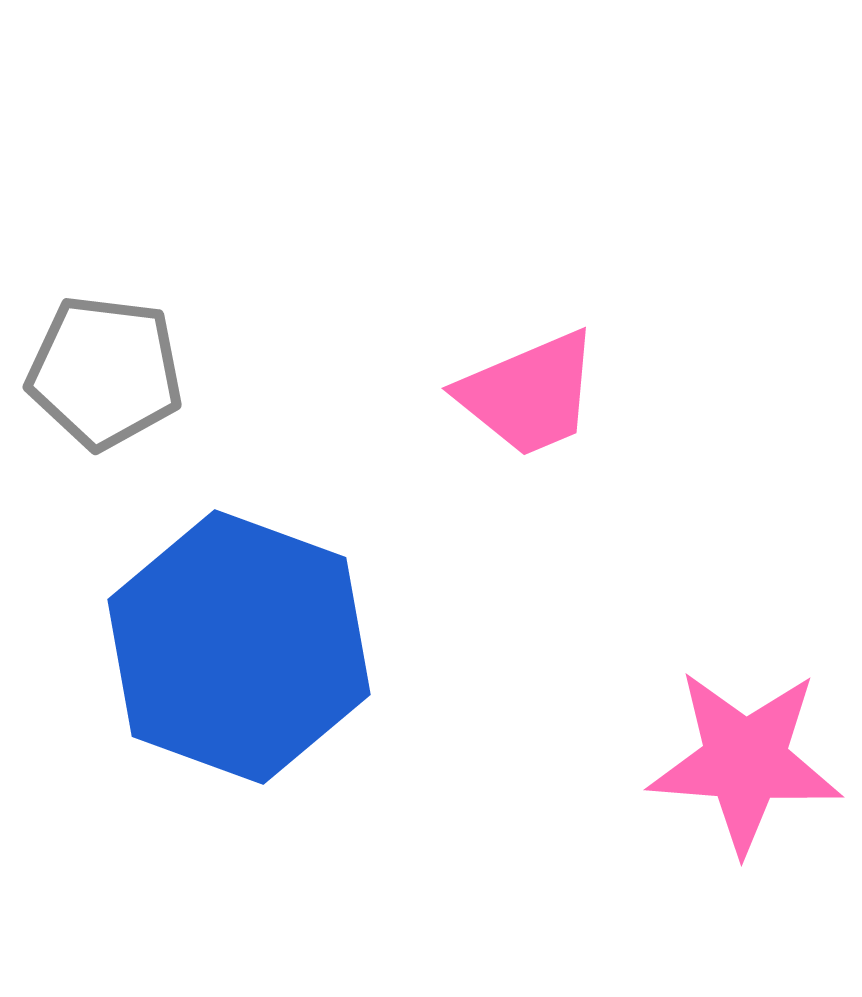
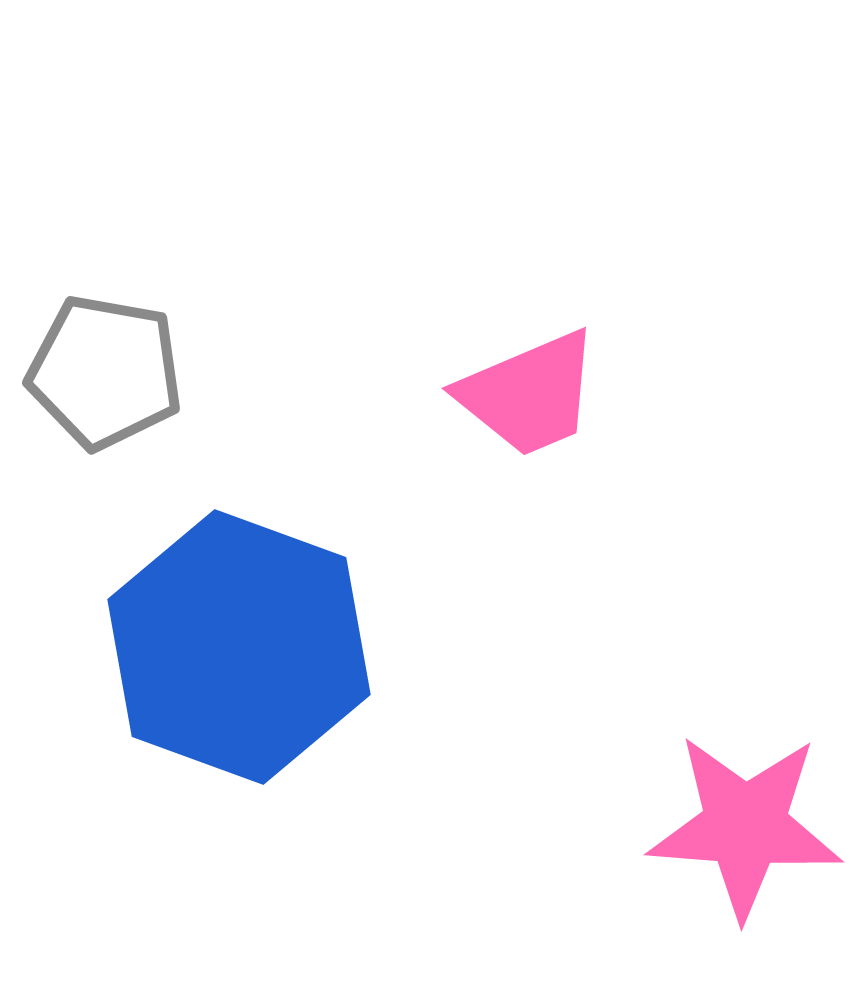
gray pentagon: rotated 3 degrees clockwise
pink star: moved 65 px down
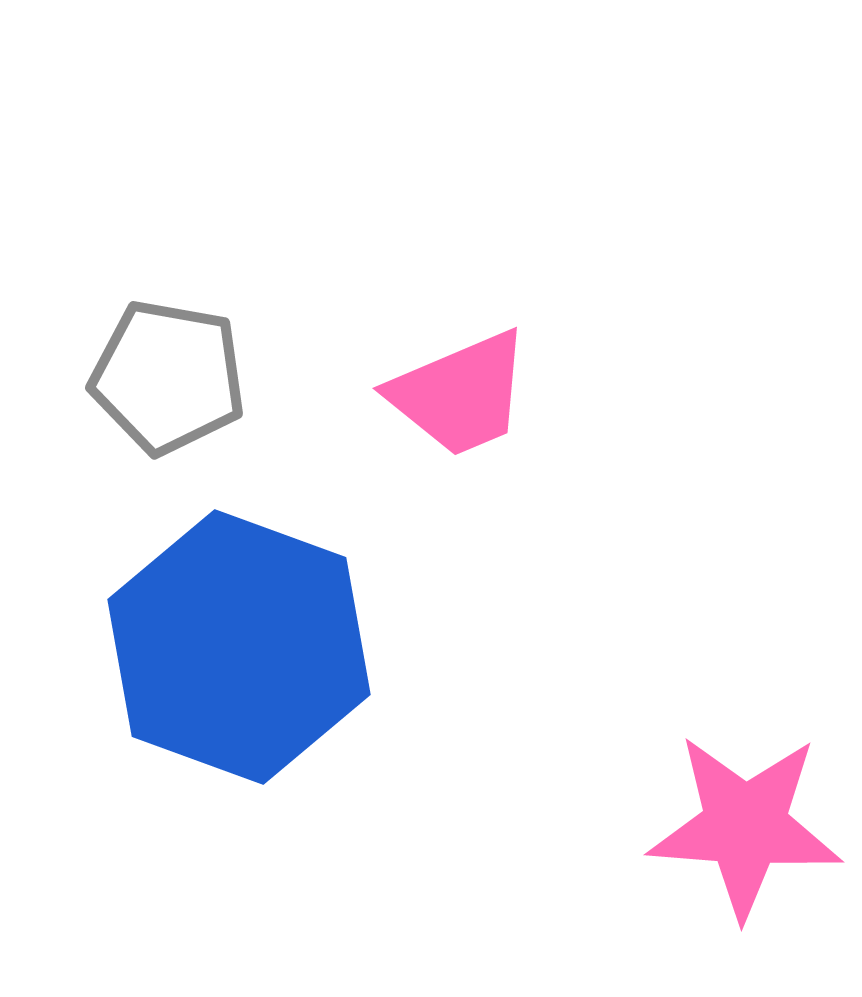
gray pentagon: moved 63 px right, 5 px down
pink trapezoid: moved 69 px left
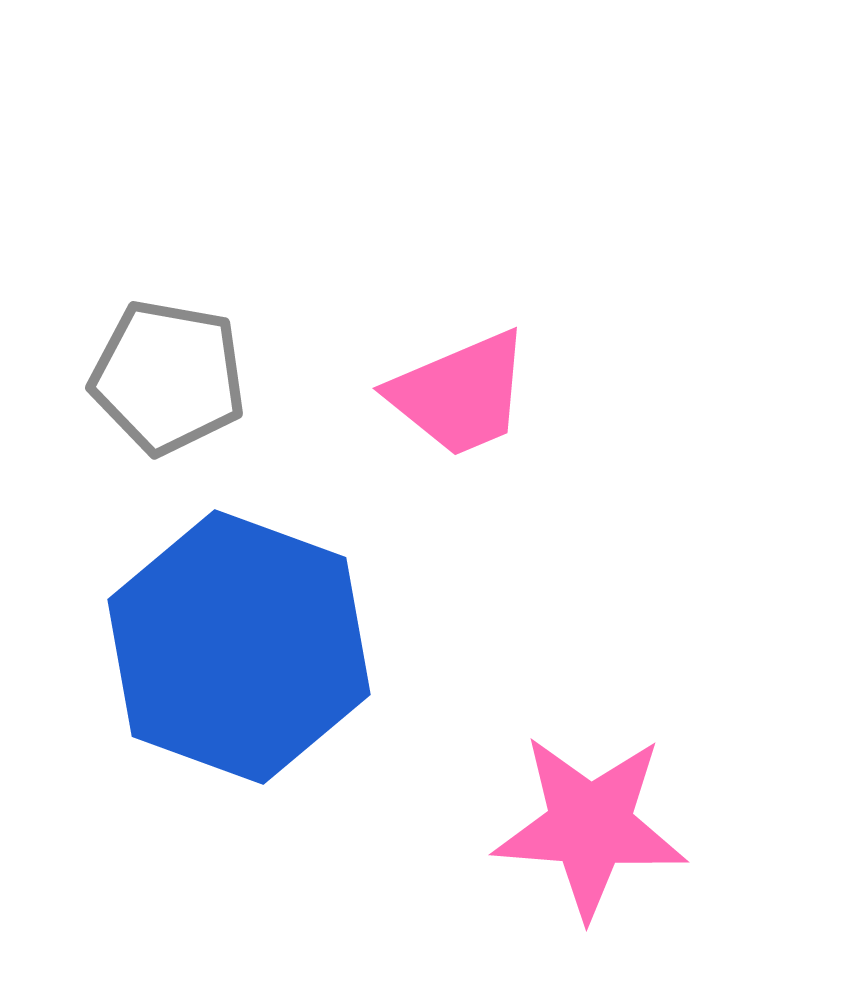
pink star: moved 155 px left
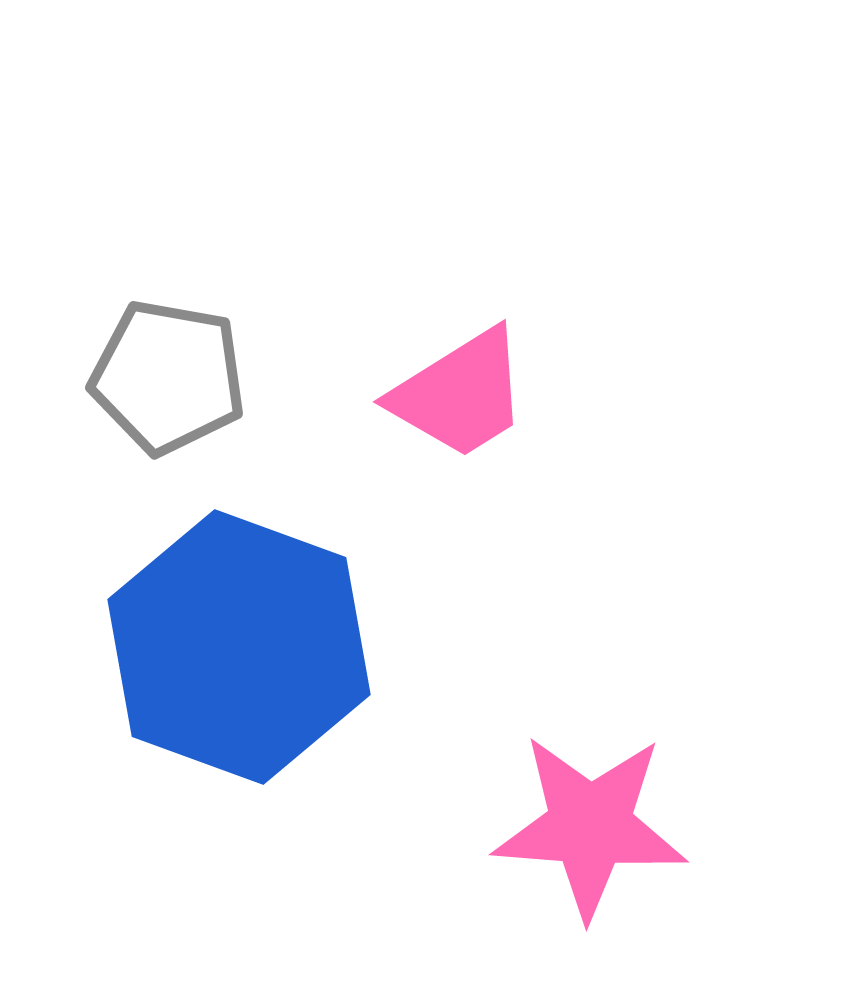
pink trapezoid: rotated 9 degrees counterclockwise
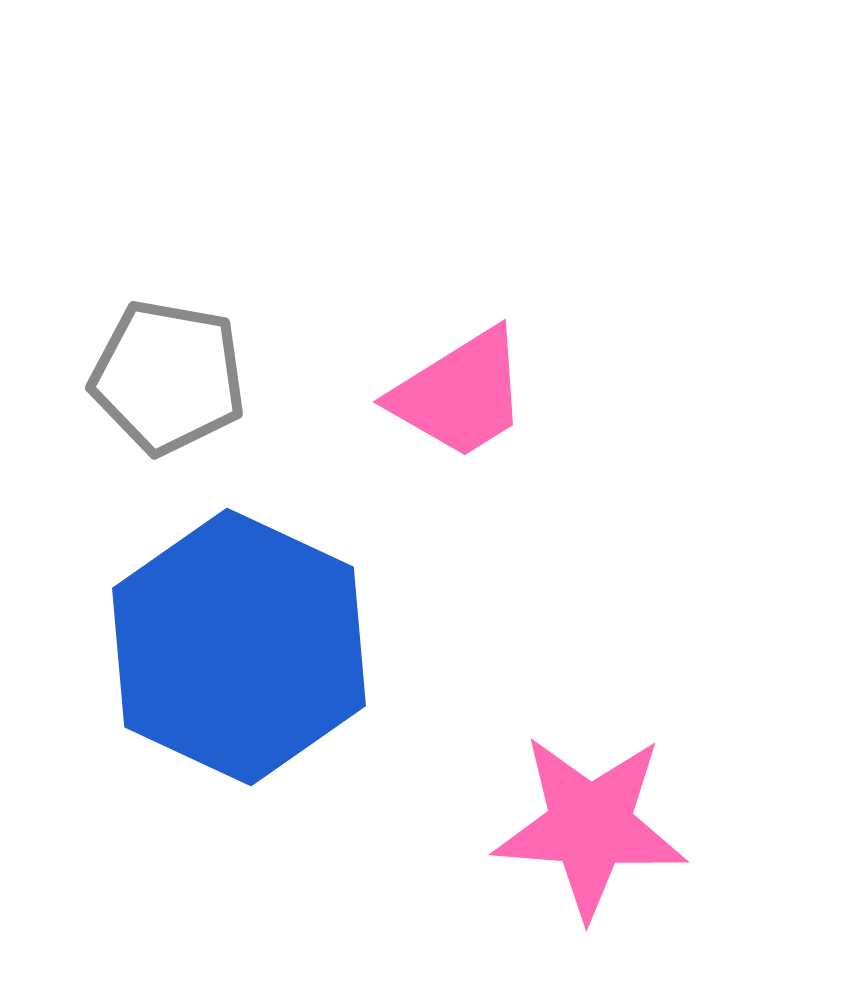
blue hexagon: rotated 5 degrees clockwise
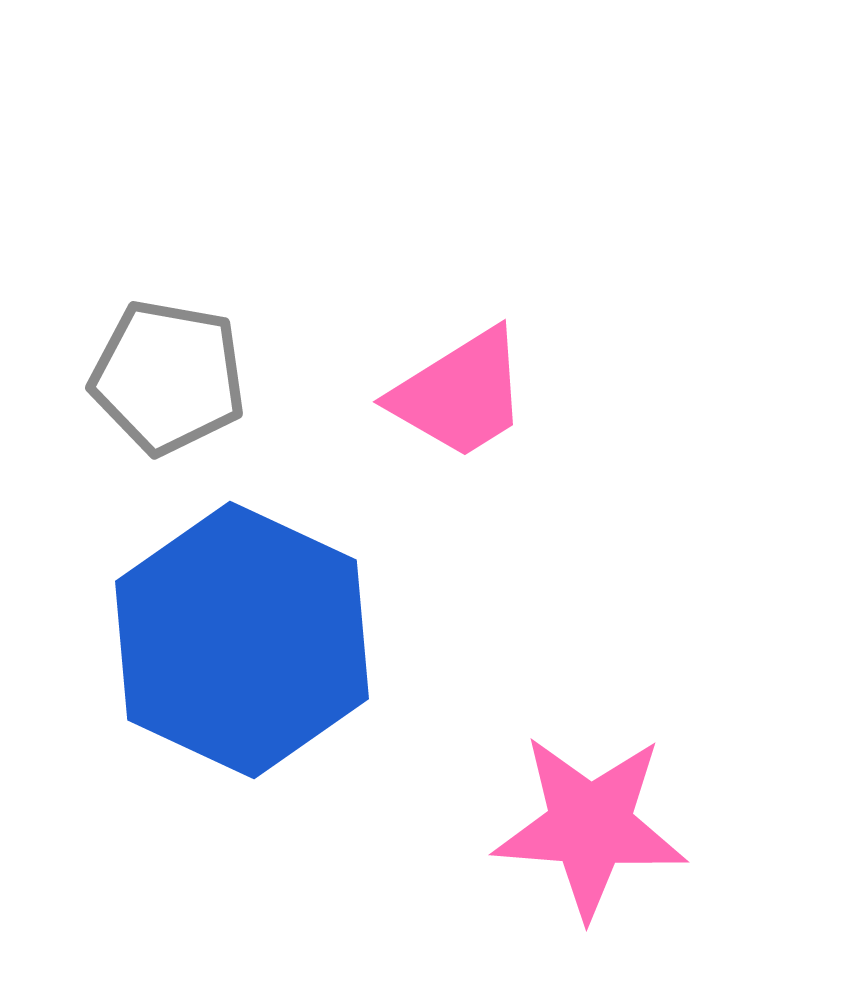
blue hexagon: moved 3 px right, 7 px up
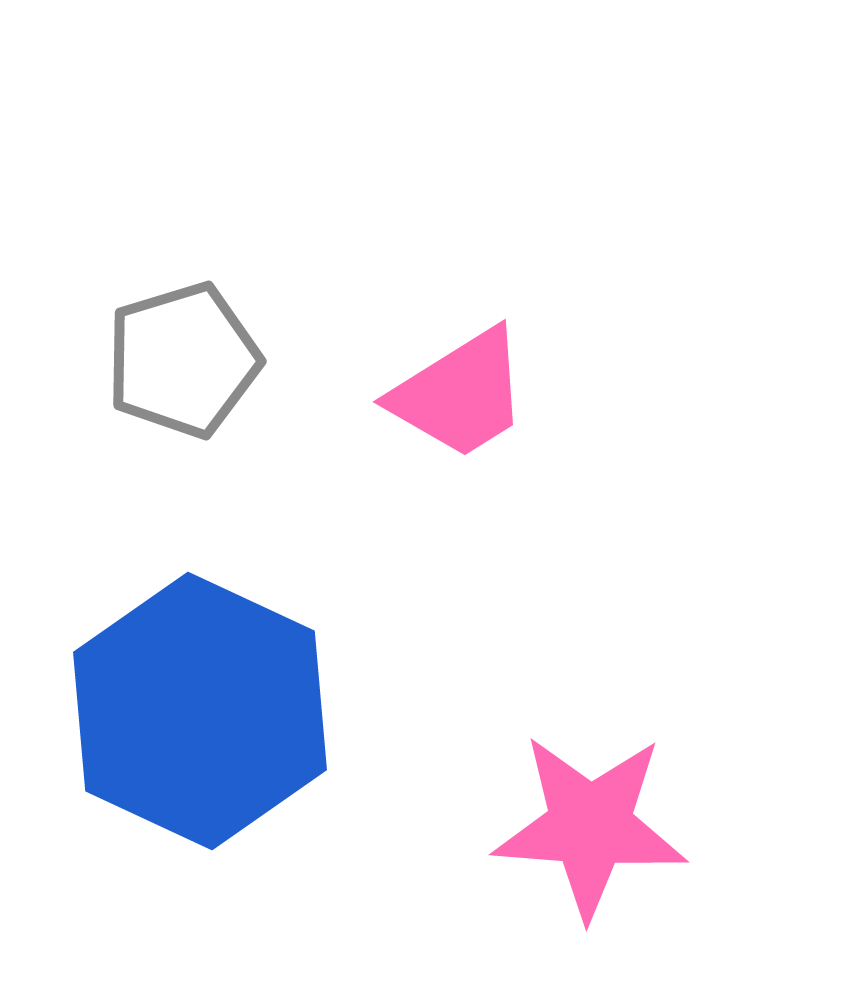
gray pentagon: moved 15 px right, 17 px up; rotated 27 degrees counterclockwise
blue hexagon: moved 42 px left, 71 px down
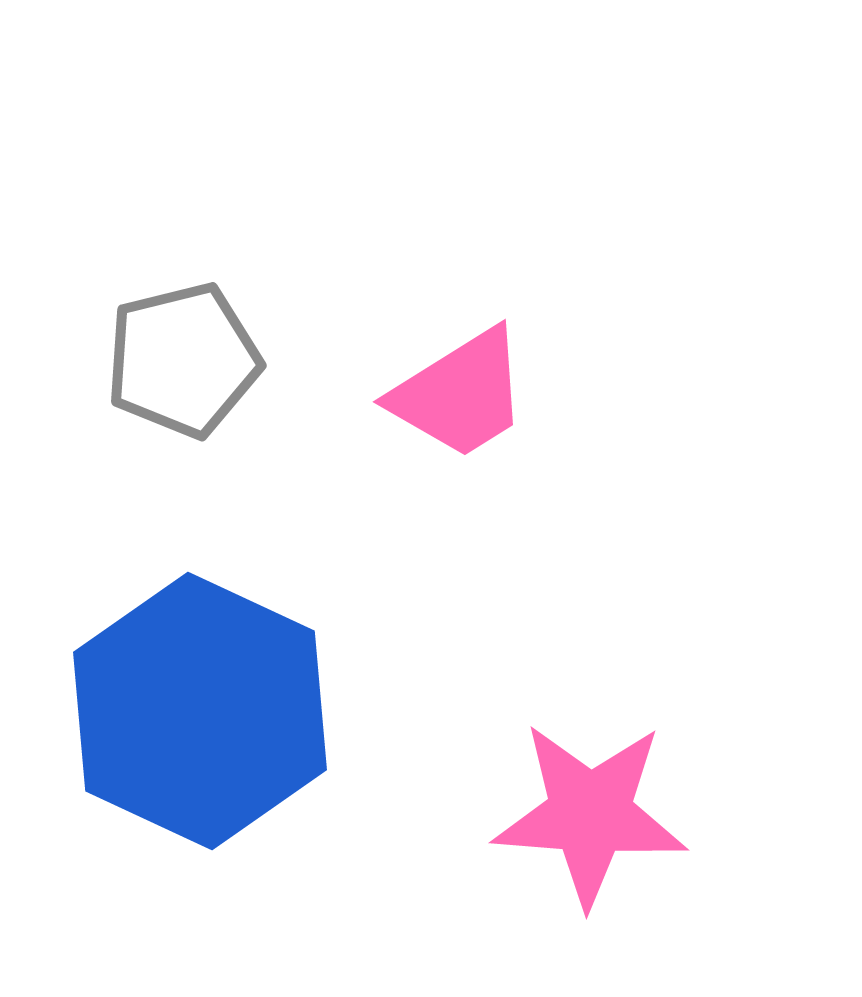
gray pentagon: rotated 3 degrees clockwise
pink star: moved 12 px up
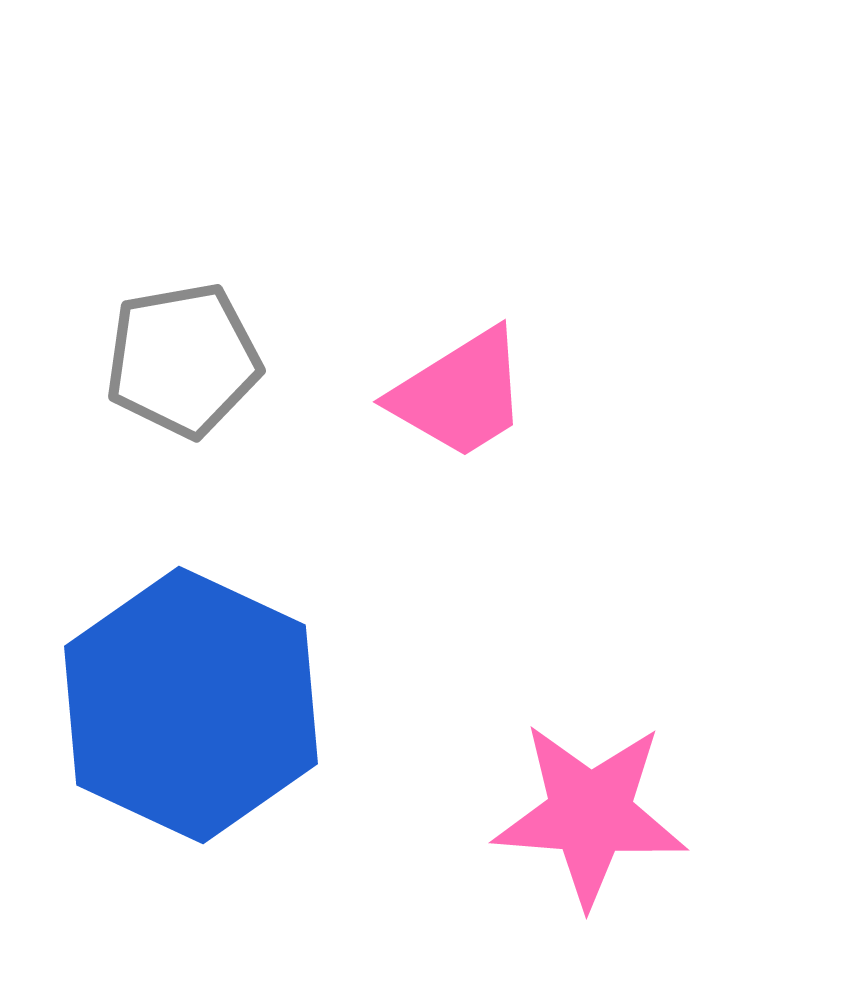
gray pentagon: rotated 4 degrees clockwise
blue hexagon: moved 9 px left, 6 px up
